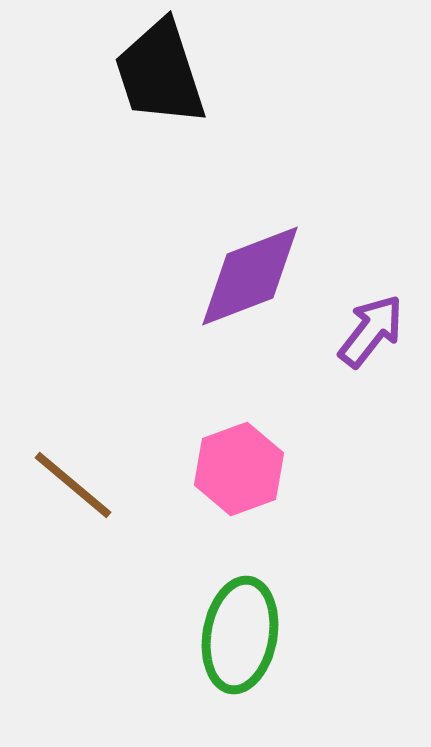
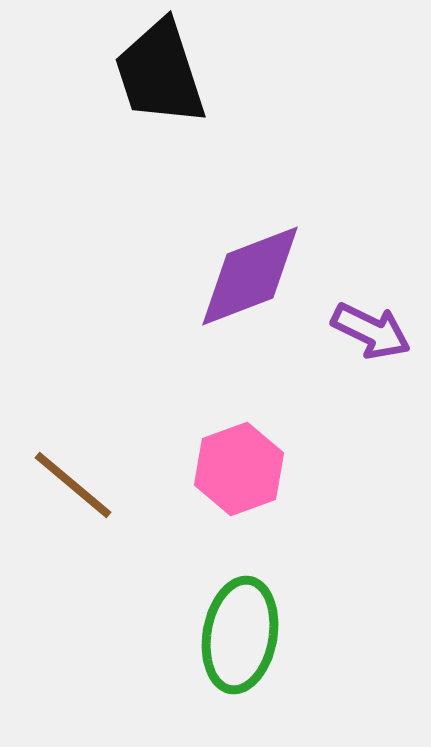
purple arrow: rotated 78 degrees clockwise
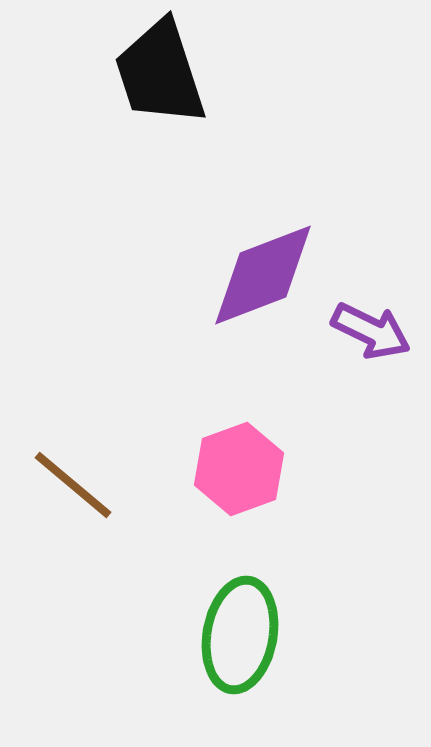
purple diamond: moved 13 px right, 1 px up
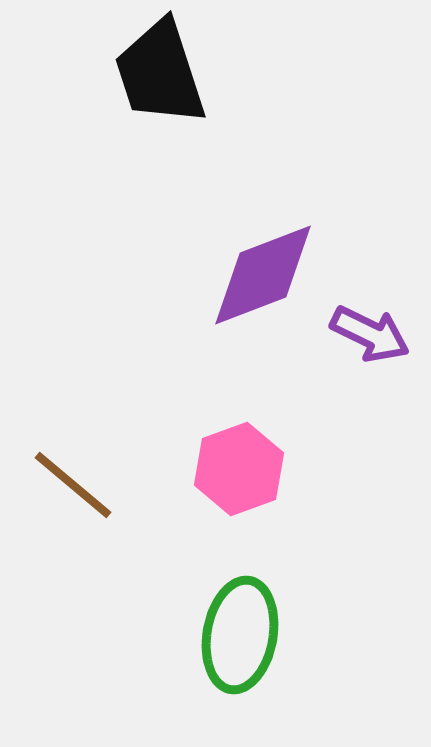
purple arrow: moved 1 px left, 3 px down
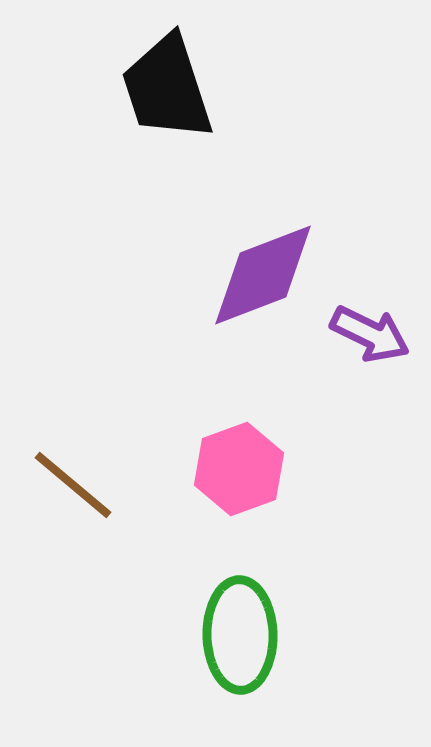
black trapezoid: moved 7 px right, 15 px down
green ellipse: rotated 11 degrees counterclockwise
